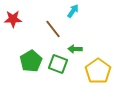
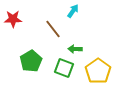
green square: moved 6 px right, 4 px down
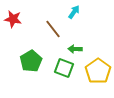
cyan arrow: moved 1 px right, 1 px down
red star: rotated 12 degrees clockwise
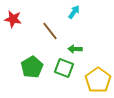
brown line: moved 3 px left, 2 px down
green pentagon: moved 1 px right, 6 px down
yellow pentagon: moved 9 px down
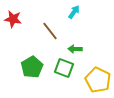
yellow pentagon: rotated 10 degrees counterclockwise
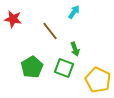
green arrow: rotated 112 degrees counterclockwise
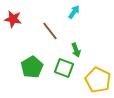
green arrow: moved 1 px right, 1 px down
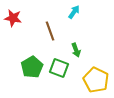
red star: moved 1 px up
brown line: rotated 18 degrees clockwise
green square: moved 5 px left
yellow pentagon: moved 2 px left
